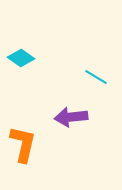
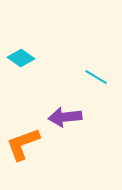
purple arrow: moved 6 px left
orange L-shape: rotated 123 degrees counterclockwise
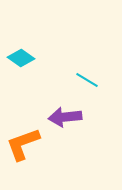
cyan line: moved 9 px left, 3 px down
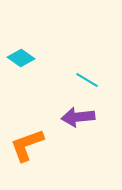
purple arrow: moved 13 px right
orange L-shape: moved 4 px right, 1 px down
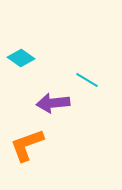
purple arrow: moved 25 px left, 14 px up
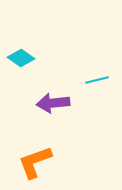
cyan line: moved 10 px right; rotated 45 degrees counterclockwise
orange L-shape: moved 8 px right, 17 px down
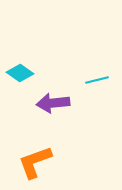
cyan diamond: moved 1 px left, 15 px down
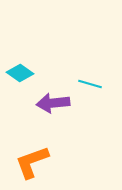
cyan line: moved 7 px left, 4 px down; rotated 30 degrees clockwise
orange L-shape: moved 3 px left
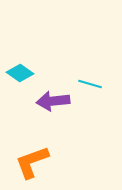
purple arrow: moved 2 px up
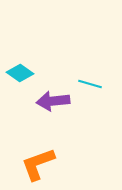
orange L-shape: moved 6 px right, 2 px down
